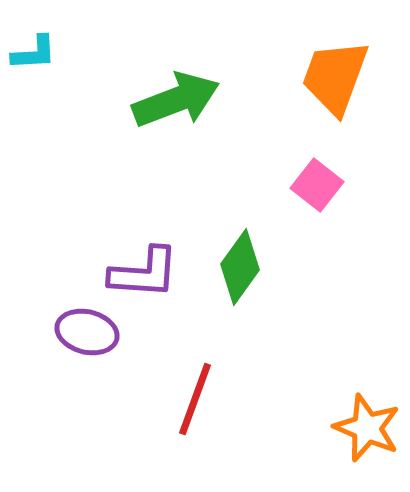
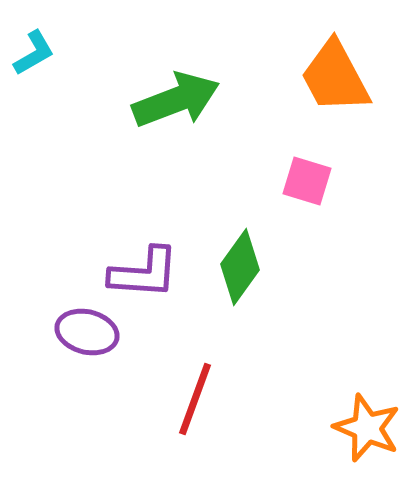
cyan L-shape: rotated 27 degrees counterclockwise
orange trapezoid: rotated 48 degrees counterclockwise
pink square: moved 10 px left, 4 px up; rotated 21 degrees counterclockwise
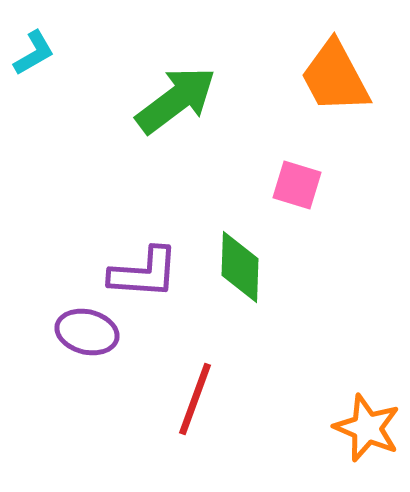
green arrow: rotated 16 degrees counterclockwise
pink square: moved 10 px left, 4 px down
green diamond: rotated 34 degrees counterclockwise
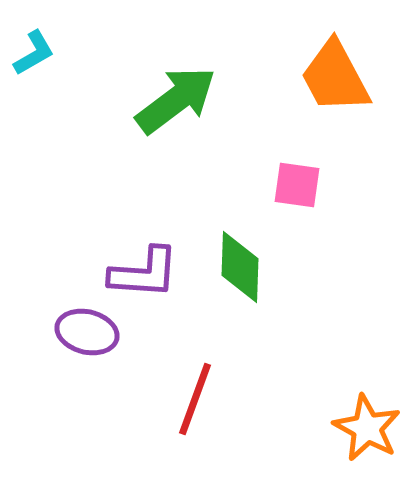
pink square: rotated 9 degrees counterclockwise
orange star: rotated 6 degrees clockwise
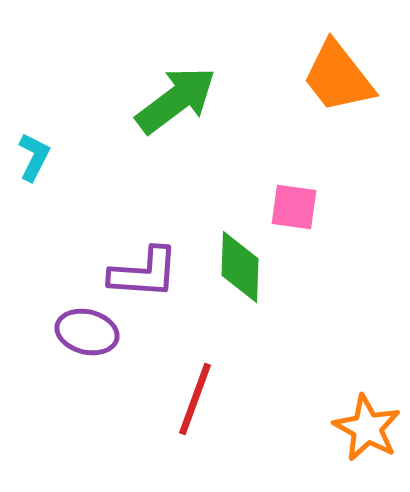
cyan L-shape: moved 104 px down; rotated 33 degrees counterclockwise
orange trapezoid: moved 3 px right; rotated 10 degrees counterclockwise
pink square: moved 3 px left, 22 px down
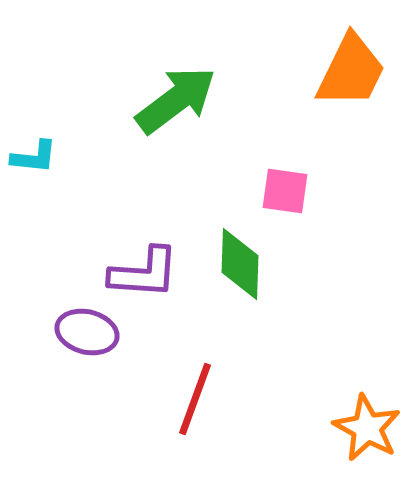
orange trapezoid: moved 13 px right, 6 px up; rotated 116 degrees counterclockwise
cyan L-shape: rotated 69 degrees clockwise
pink square: moved 9 px left, 16 px up
green diamond: moved 3 px up
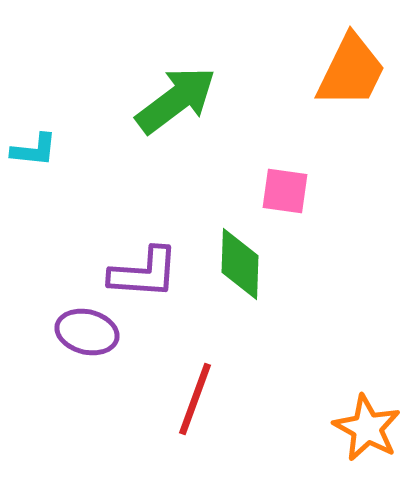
cyan L-shape: moved 7 px up
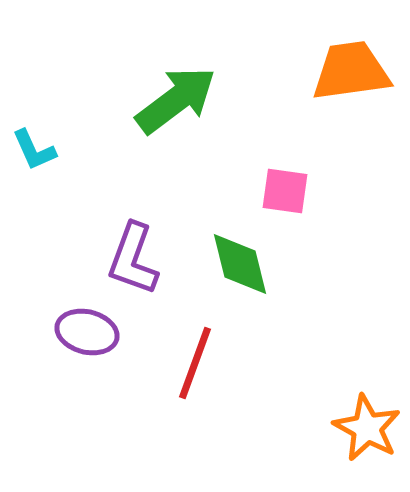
orange trapezoid: rotated 124 degrees counterclockwise
cyan L-shape: rotated 60 degrees clockwise
green diamond: rotated 16 degrees counterclockwise
purple L-shape: moved 11 px left, 14 px up; rotated 106 degrees clockwise
red line: moved 36 px up
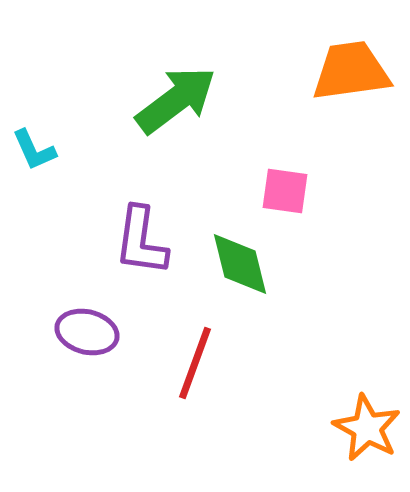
purple L-shape: moved 8 px right, 18 px up; rotated 12 degrees counterclockwise
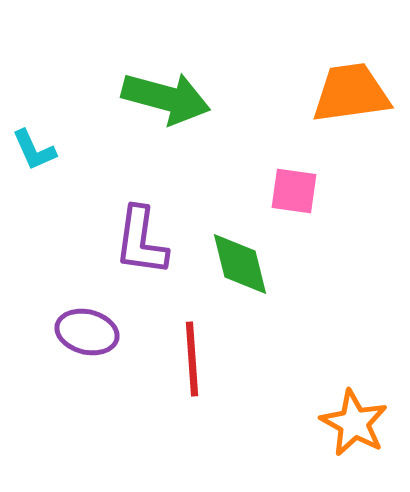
orange trapezoid: moved 22 px down
green arrow: moved 10 px left, 2 px up; rotated 52 degrees clockwise
pink square: moved 9 px right
red line: moved 3 px left, 4 px up; rotated 24 degrees counterclockwise
orange star: moved 13 px left, 5 px up
